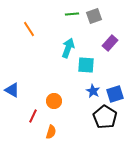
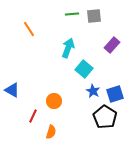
gray square: rotated 14 degrees clockwise
purple rectangle: moved 2 px right, 2 px down
cyan square: moved 2 px left, 4 px down; rotated 36 degrees clockwise
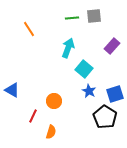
green line: moved 4 px down
purple rectangle: moved 1 px down
blue star: moved 4 px left
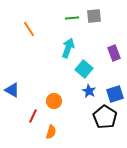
purple rectangle: moved 2 px right, 7 px down; rotated 63 degrees counterclockwise
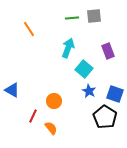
purple rectangle: moved 6 px left, 2 px up
blue square: rotated 36 degrees clockwise
orange semicircle: moved 4 px up; rotated 56 degrees counterclockwise
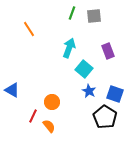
green line: moved 5 px up; rotated 64 degrees counterclockwise
cyan arrow: moved 1 px right
orange circle: moved 2 px left, 1 px down
orange semicircle: moved 2 px left, 2 px up
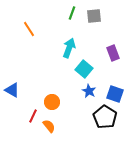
purple rectangle: moved 5 px right, 2 px down
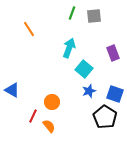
blue star: rotated 24 degrees clockwise
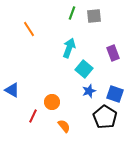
orange semicircle: moved 15 px right
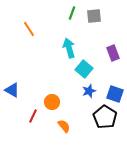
cyan arrow: rotated 36 degrees counterclockwise
